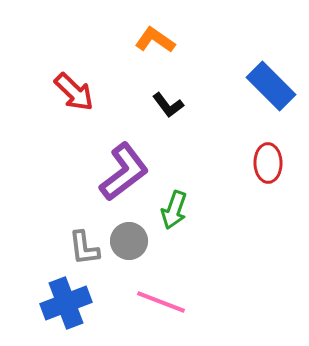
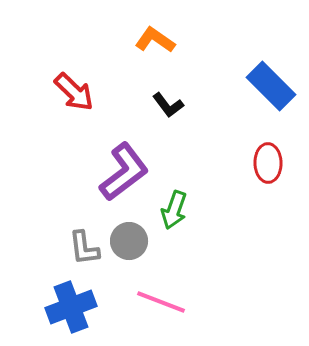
blue cross: moved 5 px right, 4 px down
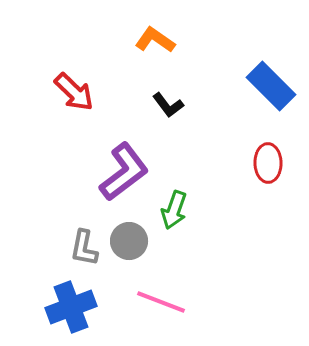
gray L-shape: rotated 18 degrees clockwise
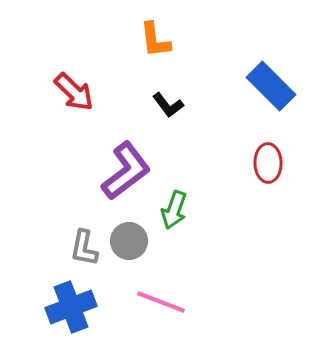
orange L-shape: rotated 132 degrees counterclockwise
purple L-shape: moved 2 px right, 1 px up
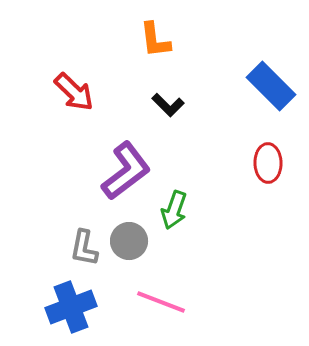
black L-shape: rotated 8 degrees counterclockwise
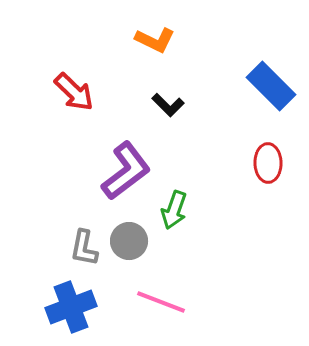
orange L-shape: rotated 57 degrees counterclockwise
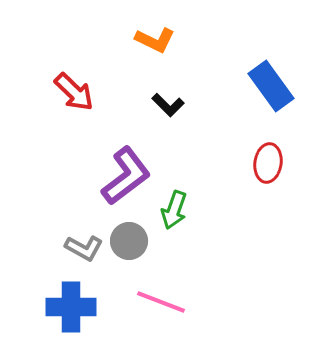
blue rectangle: rotated 9 degrees clockwise
red ellipse: rotated 9 degrees clockwise
purple L-shape: moved 5 px down
gray L-shape: rotated 72 degrees counterclockwise
blue cross: rotated 21 degrees clockwise
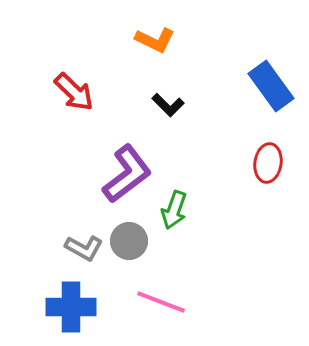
purple L-shape: moved 1 px right, 2 px up
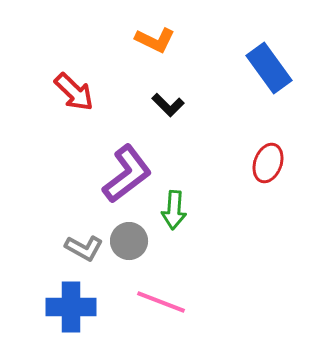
blue rectangle: moved 2 px left, 18 px up
red ellipse: rotated 12 degrees clockwise
green arrow: rotated 15 degrees counterclockwise
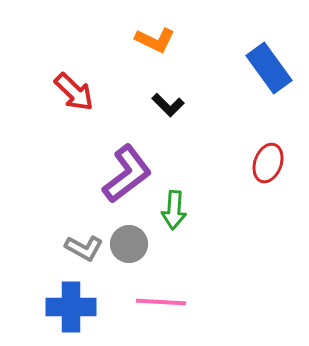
gray circle: moved 3 px down
pink line: rotated 18 degrees counterclockwise
